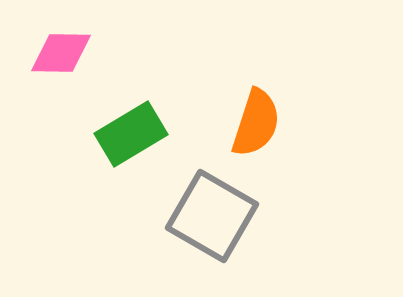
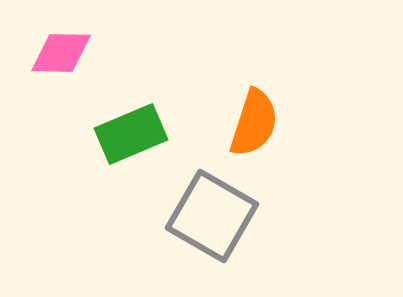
orange semicircle: moved 2 px left
green rectangle: rotated 8 degrees clockwise
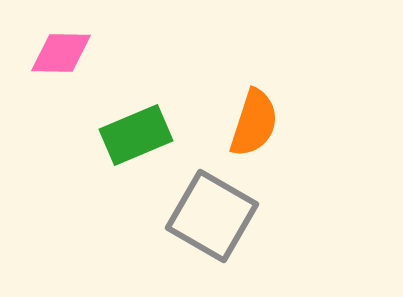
green rectangle: moved 5 px right, 1 px down
